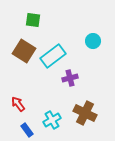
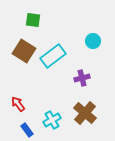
purple cross: moved 12 px right
brown cross: rotated 15 degrees clockwise
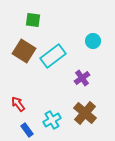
purple cross: rotated 21 degrees counterclockwise
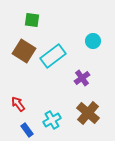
green square: moved 1 px left
brown cross: moved 3 px right
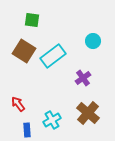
purple cross: moved 1 px right
blue rectangle: rotated 32 degrees clockwise
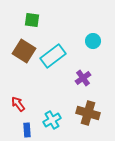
brown cross: rotated 25 degrees counterclockwise
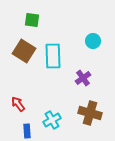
cyan rectangle: rotated 55 degrees counterclockwise
brown cross: moved 2 px right
blue rectangle: moved 1 px down
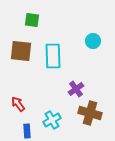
brown square: moved 3 px left; rotated 25 degrees counterclockwise
purple cross: moved 7 px left, 11 px down
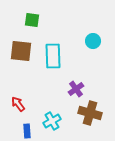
cyan cross: moved 1 px down
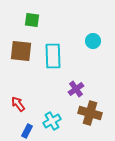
blue rectangle: rotated 32 degrees clockwise
